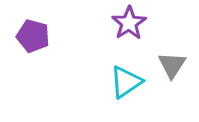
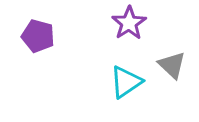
purple pentagon: moved 5 px right
gray triangle: rotated 20 degrees counterclockwise
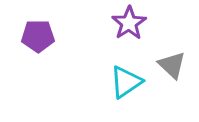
purple pentagon: rotated 16 degrees counterclockwise
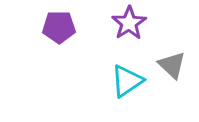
purple pentagon: moved 21 px right, 9 px up
cyan triangle: moved 1 px right, 1 px up
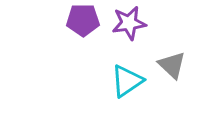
purple star: rotated 24 degrees clockwise
purple pentagon: moved 24 px right, 7 px up
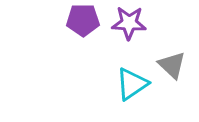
purple star: rotated 12 degrees clockwise
cyan triangle: moved 5 px right, 3 px down
